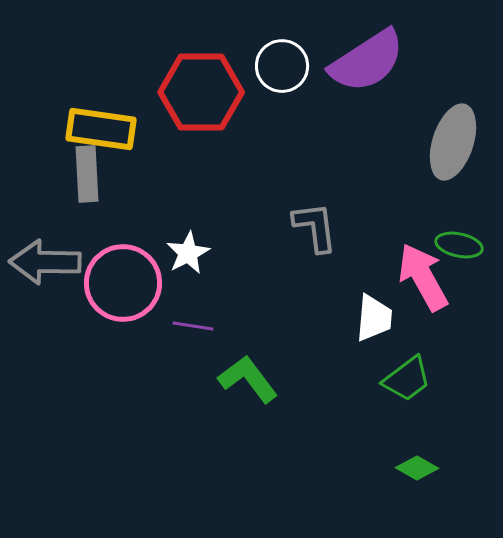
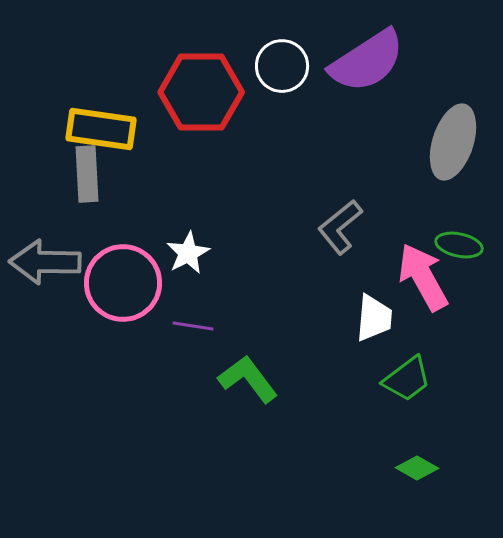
gray L-shape: moved 25 px right; rotated 122 degrees counterclockwise
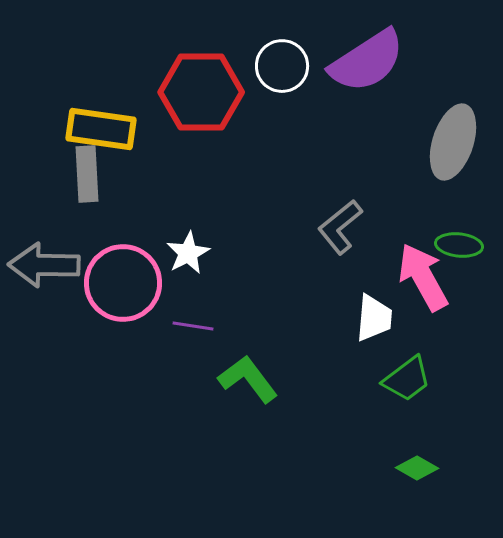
green ellipse: rotated 6 degrees counterclockwise
gray arrow: moved 1 px left, 3 px down
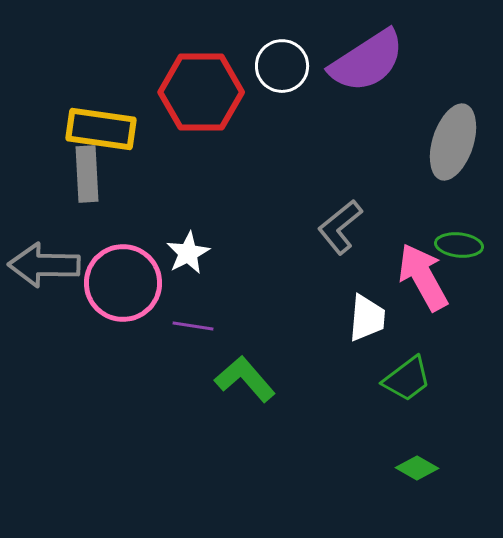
white trapezoid: moved 7 px left
green L-shape: moved 3 px left; rotated 4 degrees counterclockwise
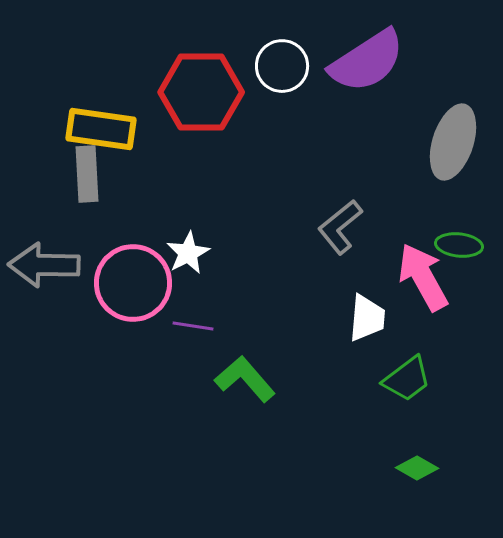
pink circle: moved 10 px right
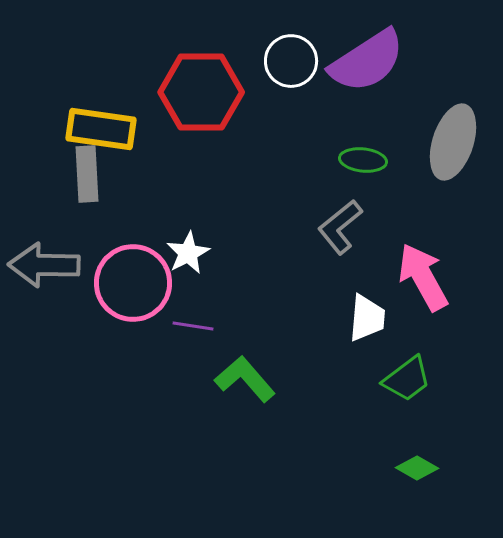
white circle: moved 9 px right, 5 px up
green ellipse: moved 96 px left, 85 px up
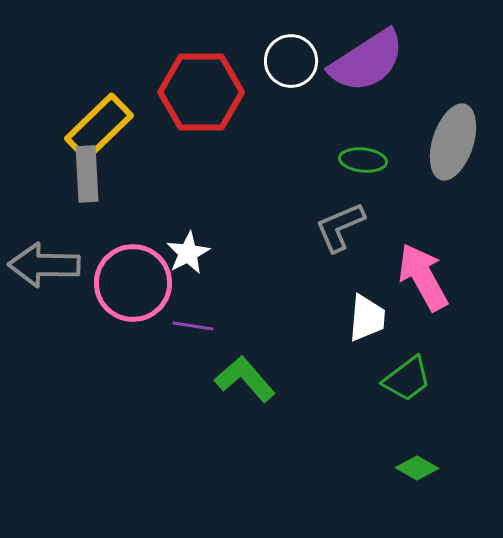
yellow rectangle: moved 2 px left, 2 px up; rotated 52 degrees counterclockwise
gray L-shape: rotated 16 degrees clockwise
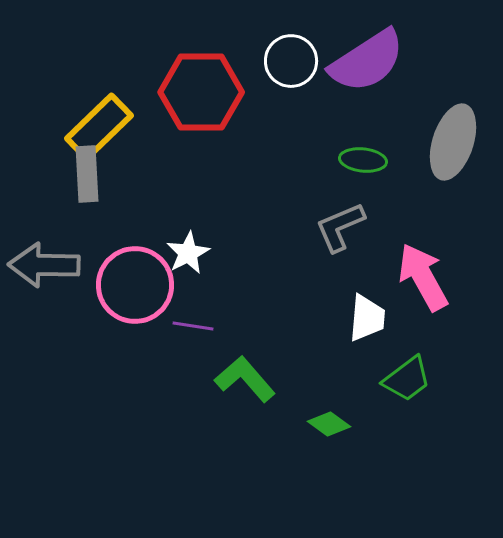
pink circle: moved 2 px right, 2 px down
green diamond: moved 88 px left, 44 px up; rotated 6 degrees clockwise
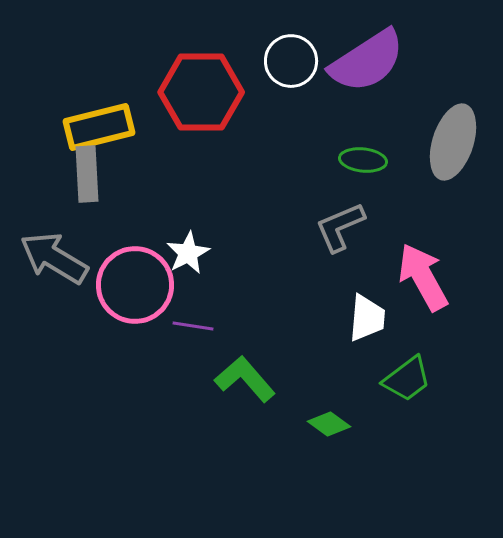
yellow rectangle: rotated 30 degrees clockwise
gray arrow: moved 10 px right, 7 px up; rotated 30 degrees clockwise
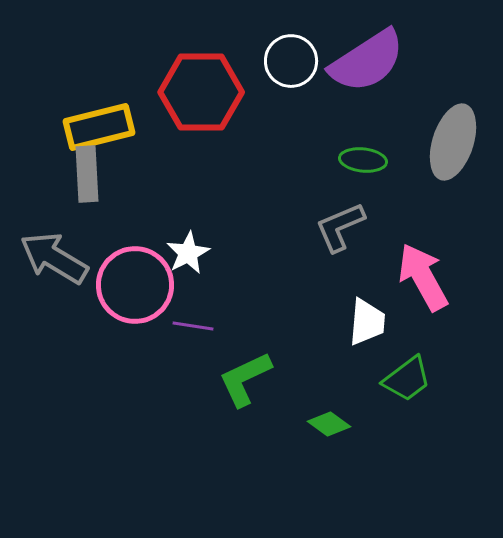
white trapezoid: moved 4 px down
green L-shape: rotated 74 degrees counterclockwise
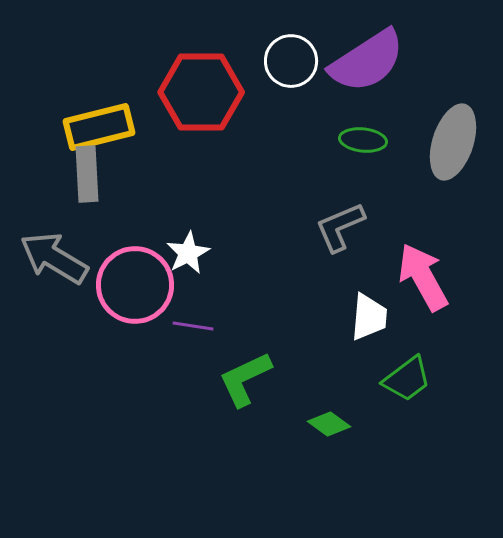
green ellipse: moved 20 px up
white trapezoid: moved 2 px right, 5 px up
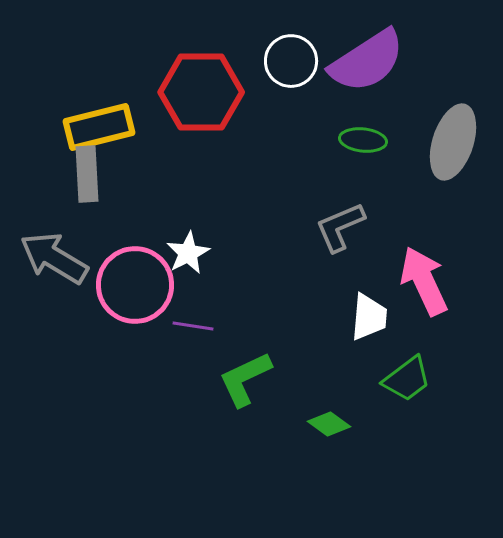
pink arrow: moved 1 px right, 4 px down; rotated 4 degrees clockwise
